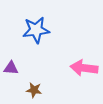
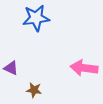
blue star: moved 12 px up
purple triangle: rotated 21 degrees clockwise
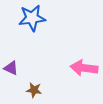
blue star: moved 4 px left
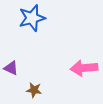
blue star: rotated 8 degrees counterclockwise
pink arrow: rotated 12 degrees counterclockwise
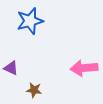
blue star: moved 2 px left, 3 px down
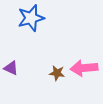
blue star: moved 1 px right, 3 px up
brown star: moved 23 px right, 17 px up
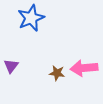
blue star: rotated 8 degrees counterclockwise
purple triangle: moved 2 px up; rotated 42 degrees clockwise
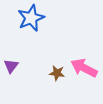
pink arrow: rotated 32 degrees clockwise
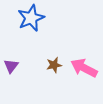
brown star: moved 3 px left, 8 px up; rotated 21 degrees counterclockwise
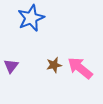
pink arrow: moved 4 px left; rotated 12 degrees clockwise
